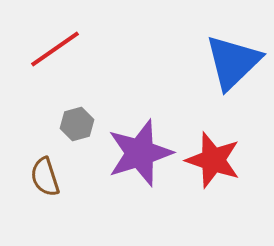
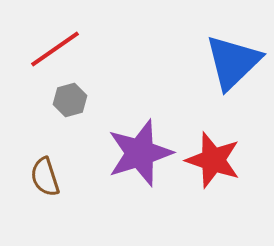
gray hexagon: moved 7 px left, 24 px up
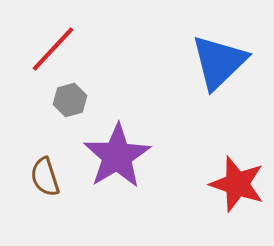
red line: moved 2 px left; rotated 12 degrees counterclockwise
blue triangle: moved 14 px left
purple star: moved 23 px left, 3 px down; rotated 14 degrees counterclockwise
red star: moved 24 px right, 24 px down
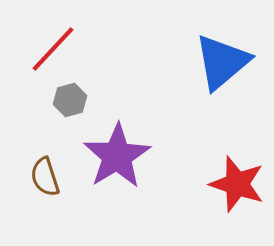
blue triangle: moved 3 px right; rotated 4 degrees clockwise
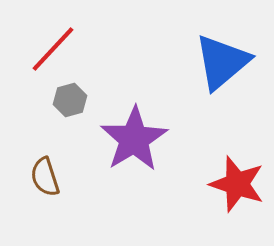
purple star: moved 17 px right, 17 px up
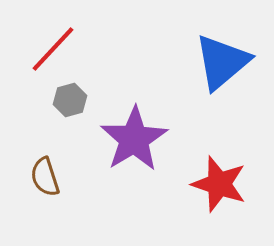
red star: moved 18 px left
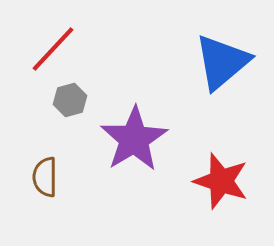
brown semicircle: rotated 18 degrees clockwise
red star: moved 2 px right, 3 px up
